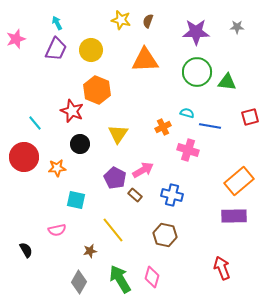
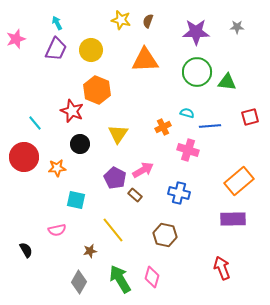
blue line: rotated 15 degrees counterclockwise
blue cross: moved 7 px right, 2 px up
purple rectangle: moved 1 px left, 3 px down
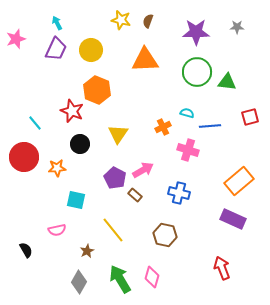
purple rectangle: rotated 25 degrees clockwise
brown star: moved 3 px left; rotated 16 degrees counterclockwise
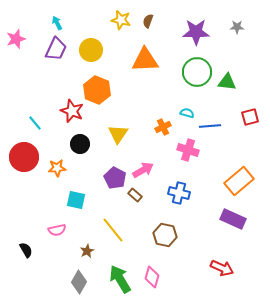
red arrow: rotated 135 degrees clockwise
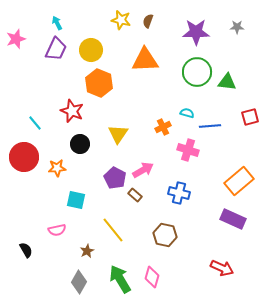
orange hexagon: moved 2 px right, 7 px up
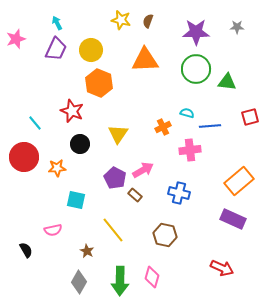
green circle: moved 1 px left, 3 px up
pink cross: moved 2 px right; rotated 25 degrees counterclockwise
pink semicircle: moved 4 px left
brown star: rotated 16 degrees counterclockwise
green arrow: moved 2 px down; rotated 148 degrees counterclockwise
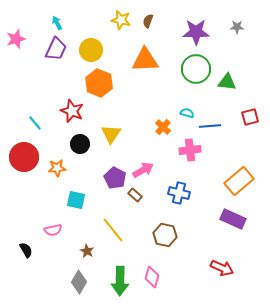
orange cross: rotated 21 degrees counterclockwise
yellow triangle: moved 7 px left
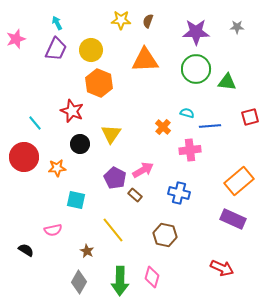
yellow star: rotated 12 degrees counterclockwise
black semicircle: rotated 28 degrees counterclockwise
